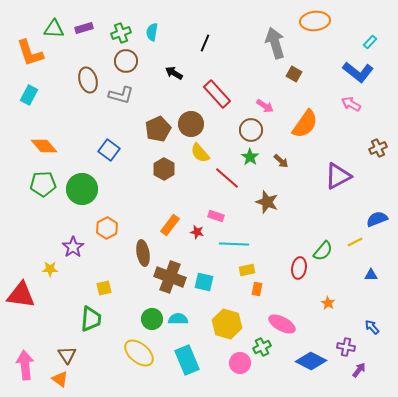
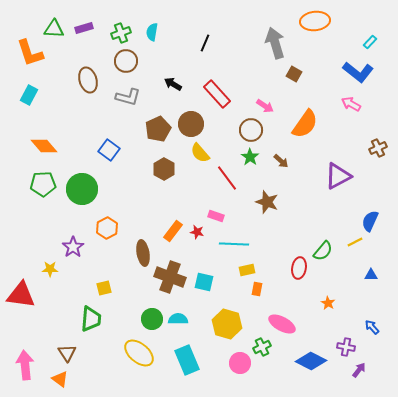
black arrow at (174, 73): moved 1 px left, 11 px down
gray L-shape at (121, 95): moved 7 px right, 2 px down
red line at (227, 178): rotated 12 degrees clockwise
blue semicircle at (377, 219): moved 7 px left, 2 px down; rotated 45 degrees counterclockwise
orange rectangle at (170, 225): moved 3 px right, 6 px down
brown triangle at (67, 355): moved 2 px up
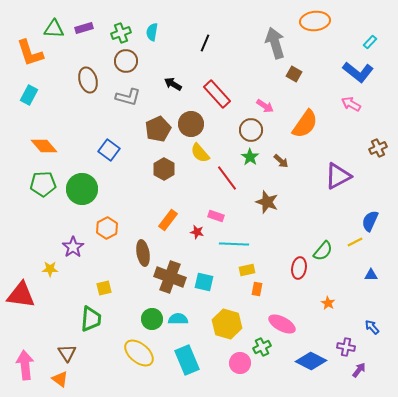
orange rectangle at (173, 231): moved 5 px left, 11 px up
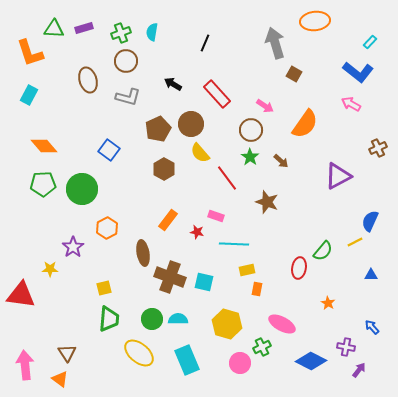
green trapezoid at (91, 319): moved 18 px right
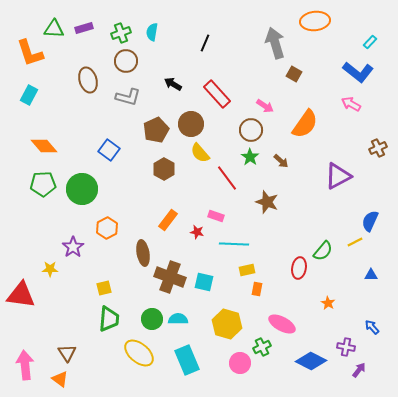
brown pentagon at (158, 129): moved 2 px left, 1 px down
